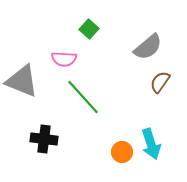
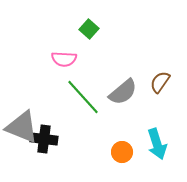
gray semicircle: moved 25 px left, 45 px down
gray triangle: moved 46 px down
cyan arrow: moved 6 px right
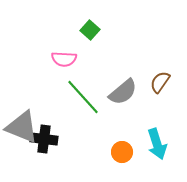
green square: moved 1 px right, 1 px down
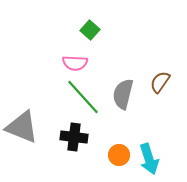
pink semicircle: moved 11 px right, 4 px down
gray semicircle: moved 2 px down; rotated 144 degrees clockwise
black cross: moved 30 px right, 2 px up
cyan arrow: moved 8 px left, 15 px down
orange circle: moved 3 px left, 3 px down
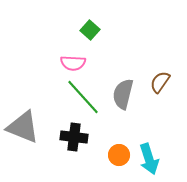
pink semicircle: moved 2 px left
gray triangle: moved 1 px right
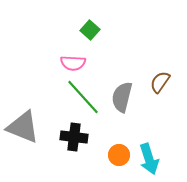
gray semicircle: moved 1 px left, 3 px down
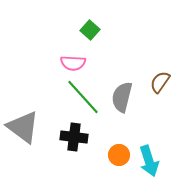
gray triangle: rotated 15 degrees clockwise
cyan arrow: moved 2 px down
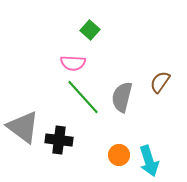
black cross: moved 15 px left, 3 px down
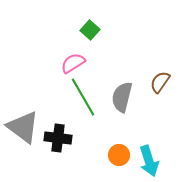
pink semicircle: rotated 145 degrees clockwise
green line: rotated 12 degrees clockwise
black cross: moved 1 px left, 2 px up
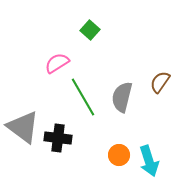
pink semicircle: moved 16 px left
